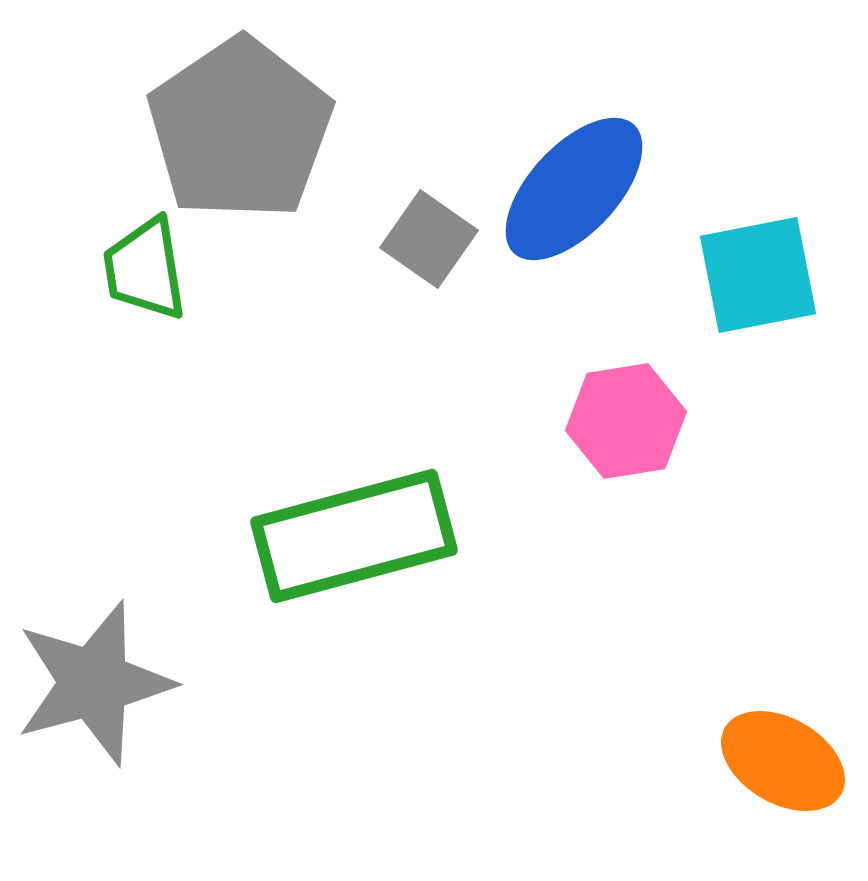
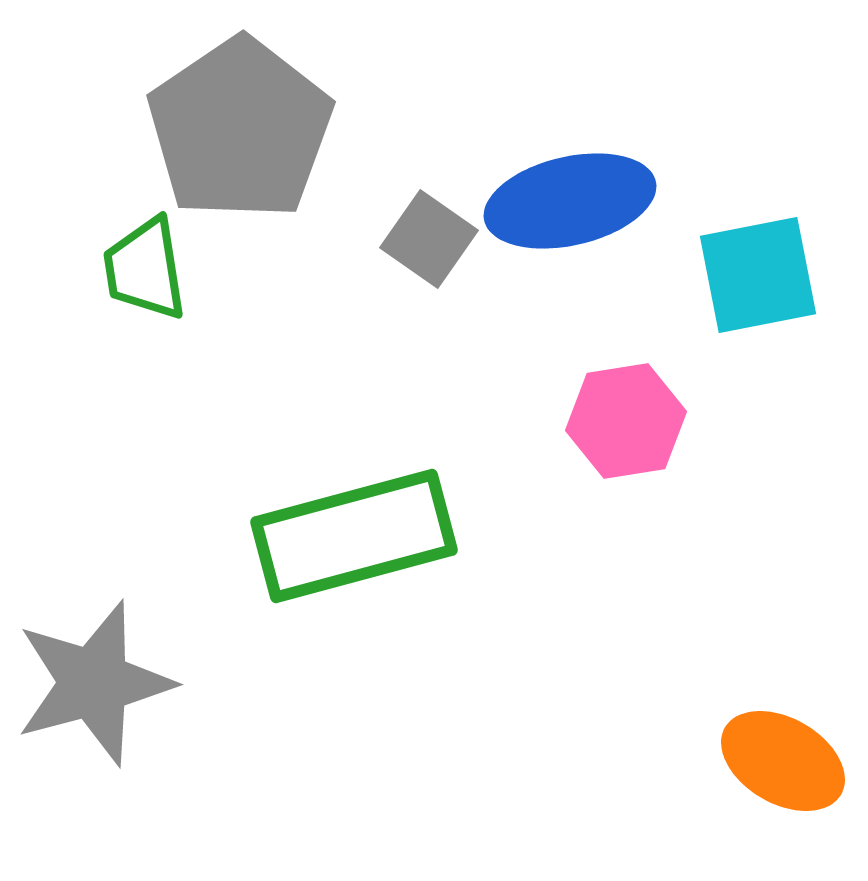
blue ellipse: moved 4 px left, 12 px down; rotated 34 degrees clockwise
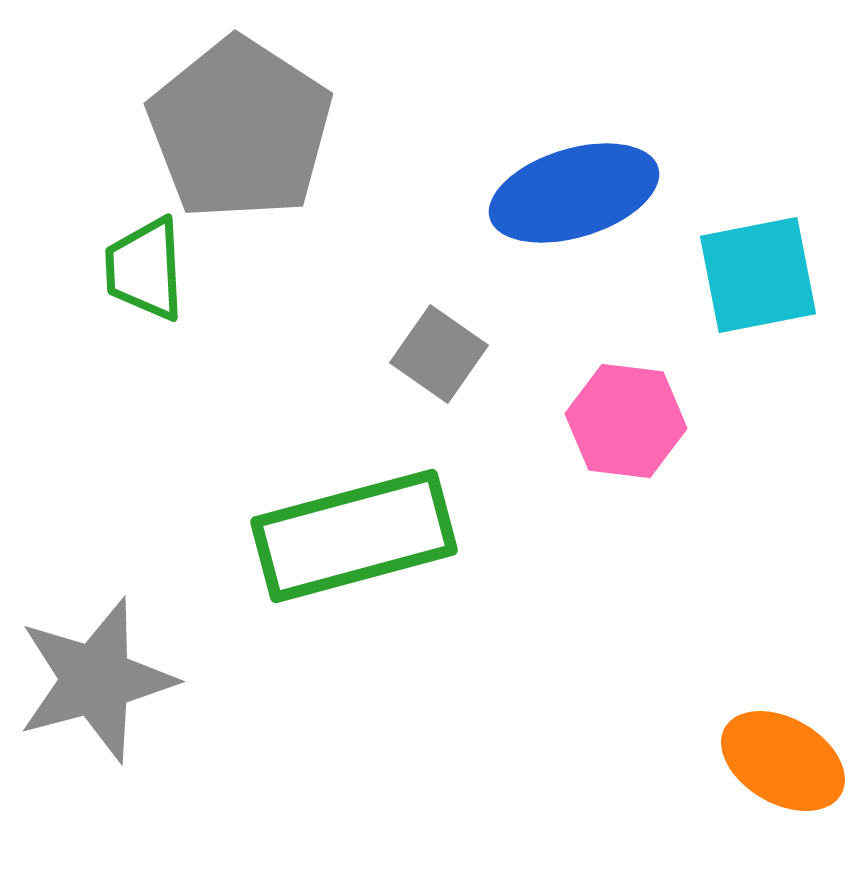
gray pentagon: rotated 5 degrees counterclockwise
blue ellipse: moved 4 px right, 8 px up; rotated 4 degrees counterclockwise
gray square: moved 10 px right, 115 px down
green trapezoid: rotated 6 degrees clockwise
pink hexagon: rotated 16 degrees clockwise
gray star: moved 2 px right, 3 px up
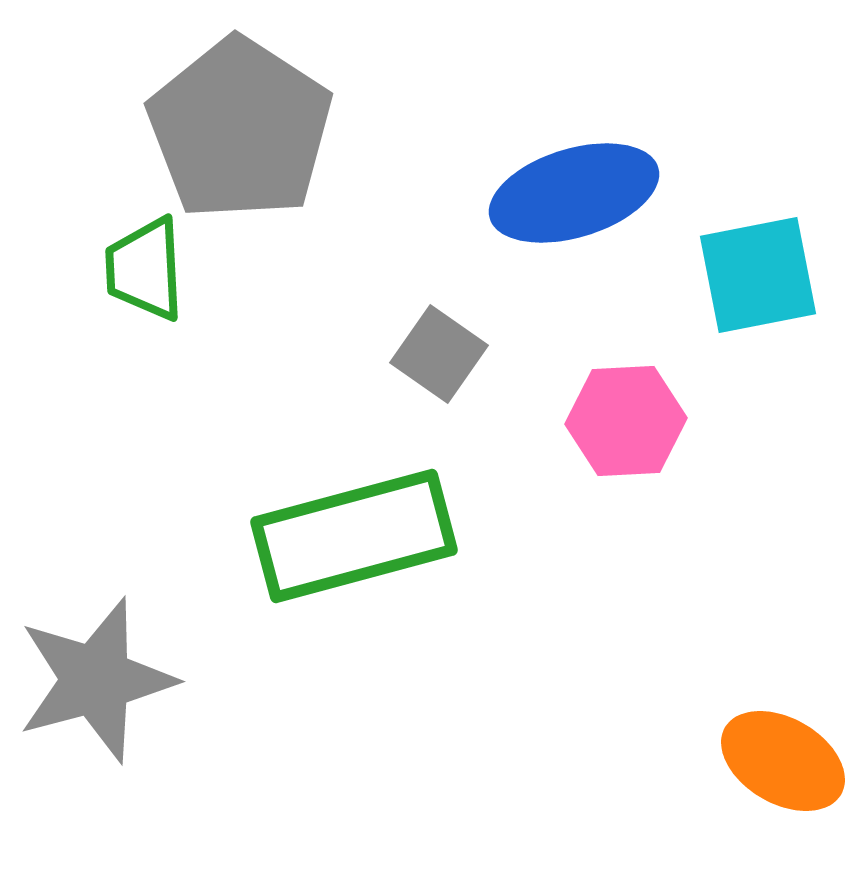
pink hexagon: rotated 10 degrees counterclockwise
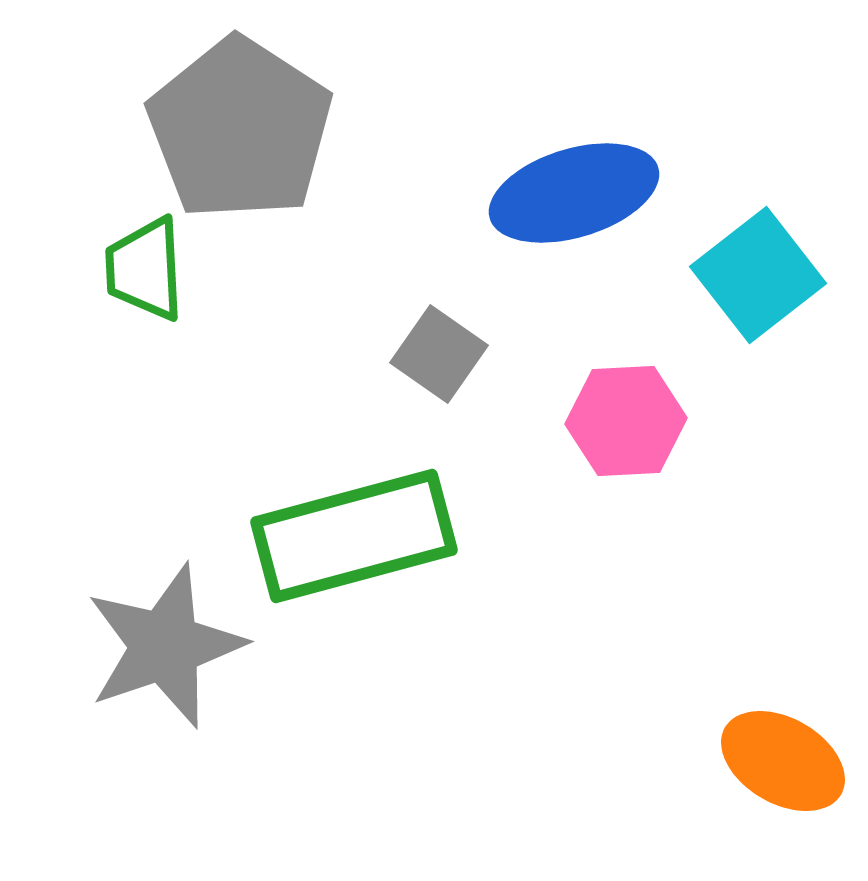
cyan square: rotated 27 degrees counterclockwise
gray star: moved 69 px right, 34 px up; rotated 4 degrees counterclockwise
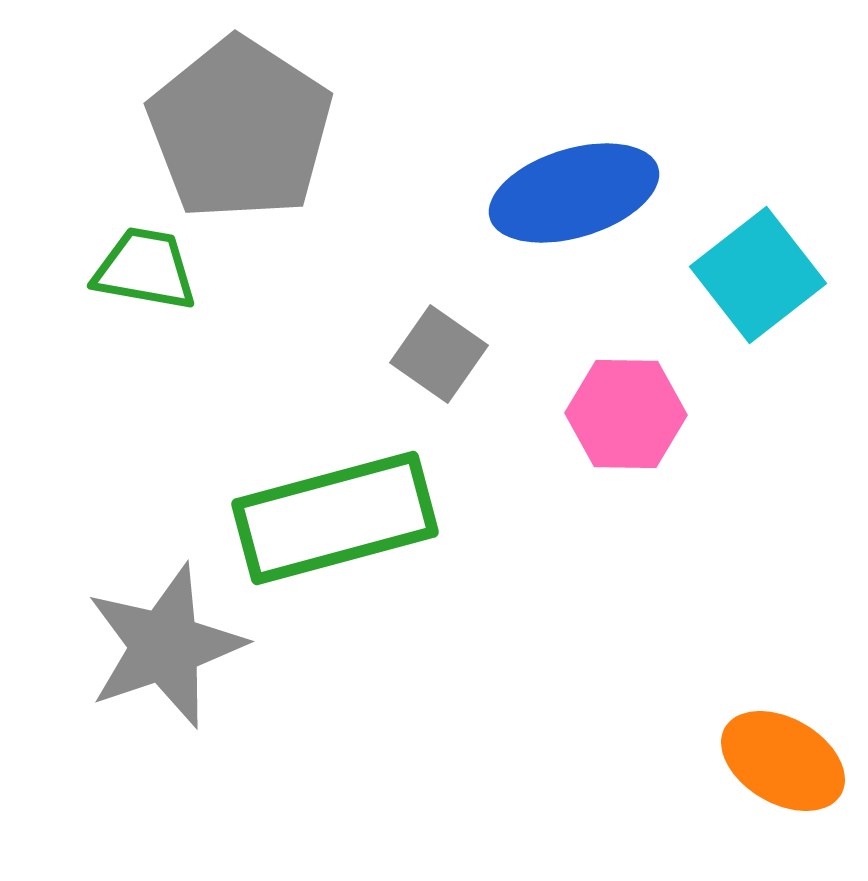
green trapezoid: rotated 103 degrees clockwise
pink hexagon: moved 7 px up; rotated 4 degrees clockwise
green rectangle: moved 19 px left, 18 px up
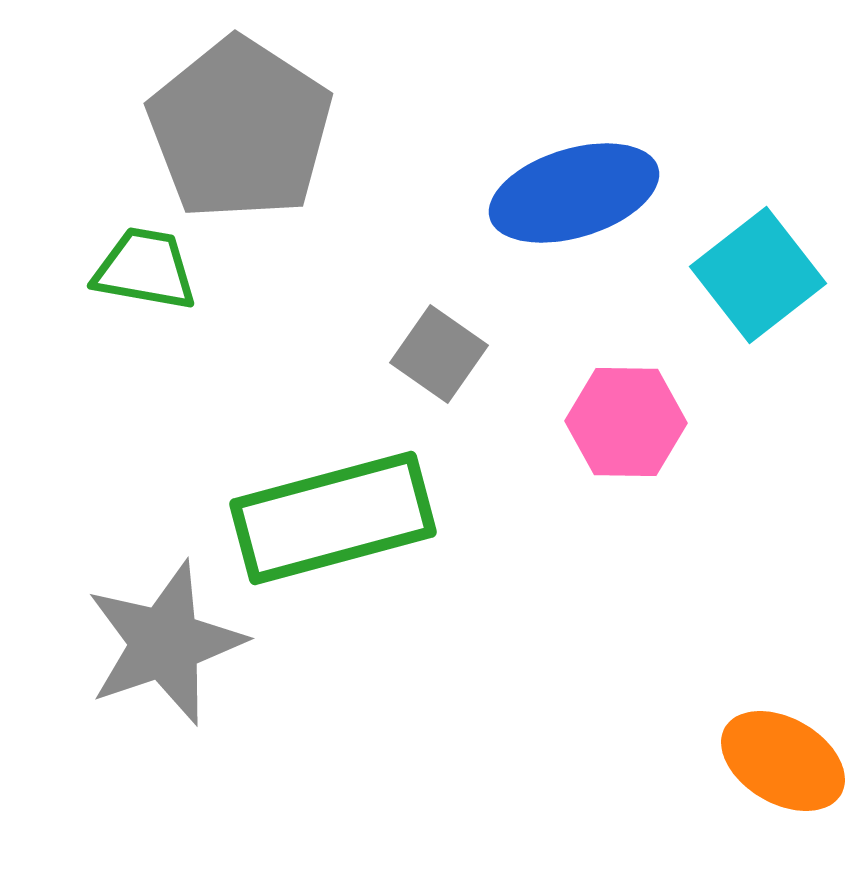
pink hexagon: moved 8 px down
green rectangle: moved 2 px left
gray star: moved 3 px up
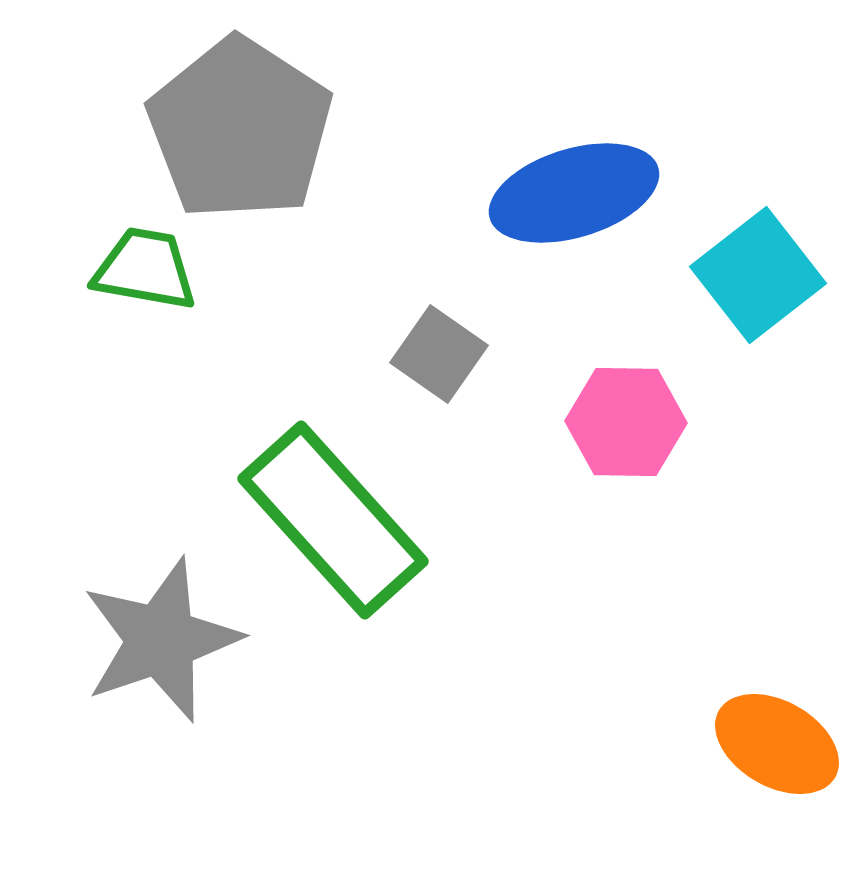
green rectangle: moved 2 px down; rotated 63 degrees clockwise
gray star: moved 4 px left, 3 px up
orange ellipse: moved 6 px left, 17 px up
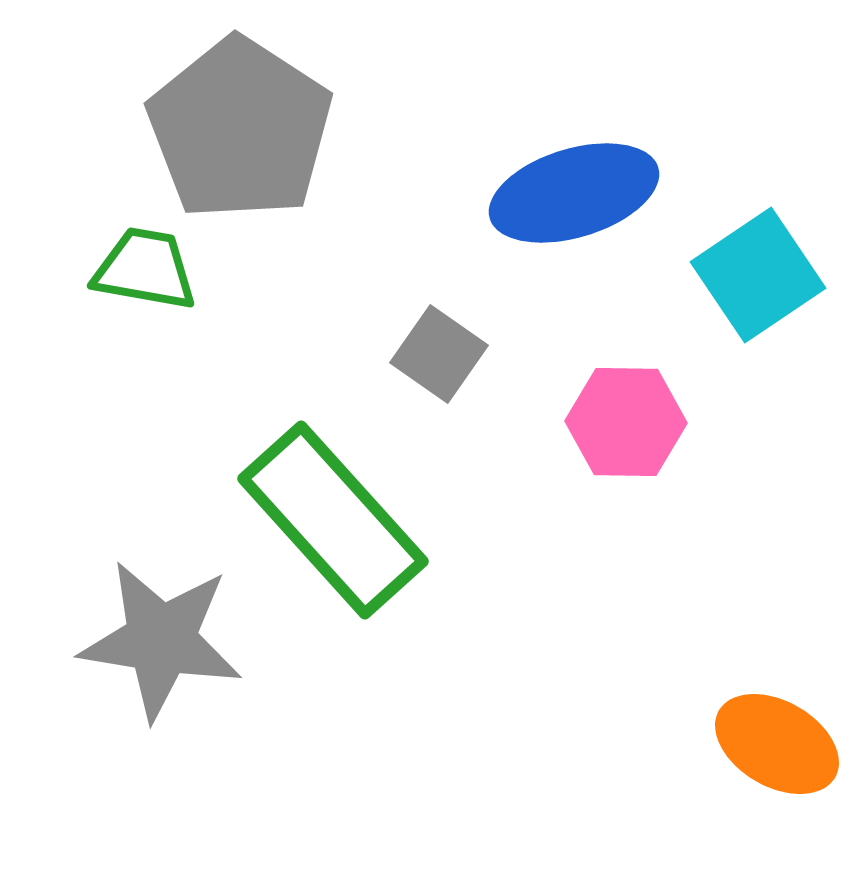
cyan square: rotated 4 degrees clockwise
gray star: rotated 28 degrees clockwise
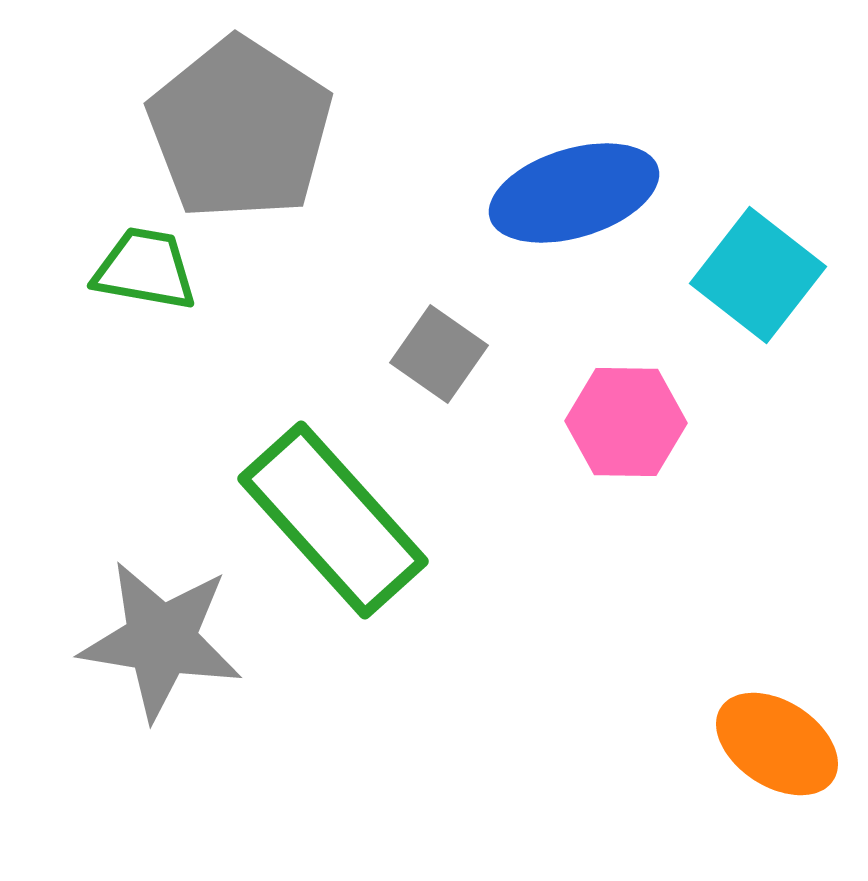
cyan square: rotated 18 degrees counterclockwise
orange ellipse: rotated 3 degrees clockwise
